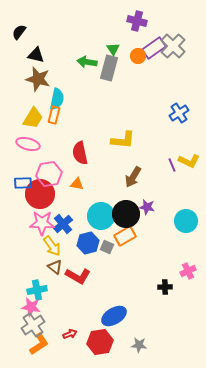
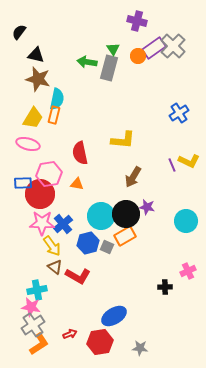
gray star at (139, 345): moved 1 px right, 3 px down
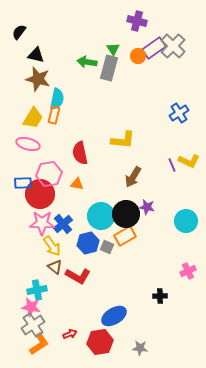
black cross at (165, 287): moved 5 px left, 9 px down
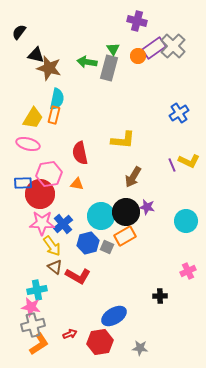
brown star at (38, 79): moved 11 px right, 11 px up
black circle at (126, 214): moved 2 px up
gray cross at (33, 325): rotated 20 degrees clockwise
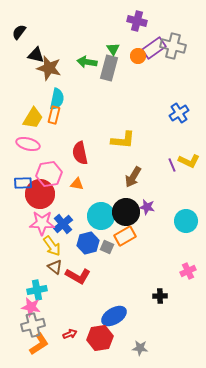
gray cross at (173, 46): rotated 30 degrees counterclockwise
red hexagon at (100, 342): moved 4 px up
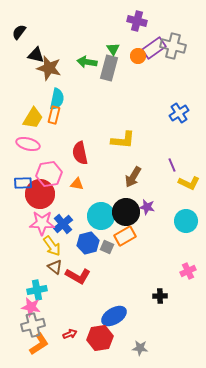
yellow L-shape at (189, 161): moved 22 px down
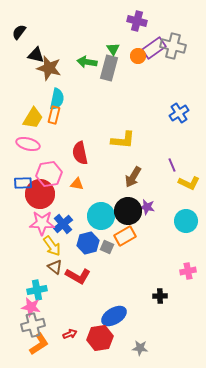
black circle at (126, 212): moved 2 px right, 1 px up
pink cross at (188, 271): rotated 14 degrees clockwise
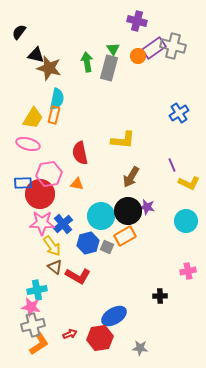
green arrow at (87, 62): rotated 72 degrees clockwise
brown arrow at (133, 177): moved 2 px left
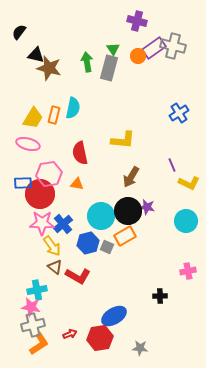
cyan semicircle at (57, 99): moved 16 px right, 9 px down
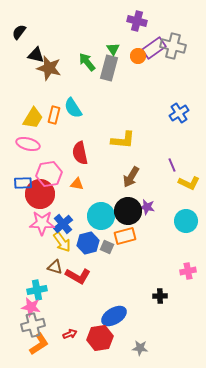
green arrow at (87, 62): rotated 30 degrees counterclockwise
cyan semicircle at (73, 108): rotated 135 degrees clockwise
orange rectangle at (125, 236): rotated 15 degrees clockwise
yellow arrow at (52, 246): moved 10 px right, 4 px up
brown triangle at (55, 267): rotated 21 degrees counterclockwise
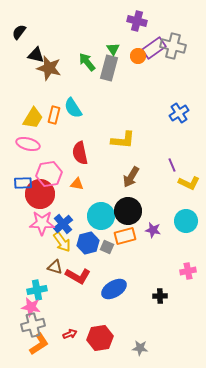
purple star at (147, 207): moved 6 px right, 23 px down
blue ellipse at (114, 316): moved 27 px up
